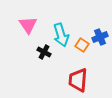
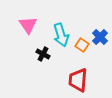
blue cross: rotated 21 degrees counterclockwise
black cross: moved 1 px left, 2 px down
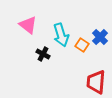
pink triangle: rotated 18 degrees counterclockwise
red trapezoid: moved 18 px right, 2 px down
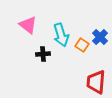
black cross: rotated 32 degrees counterclockwise
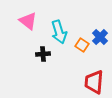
pink triangle: moved 4 px up
cyan arrow: moved 2 px left, 3 px up
red trapezoid: moved 2 px left
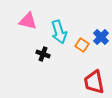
pink triangle: rotated 24 degrees counterclockwise
blue cross: moved 1 px right
black cross: rotated 24 degrees clockwise
red trapezoid: rotated 15 degrees counterclockwise
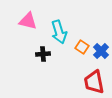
blue cross: moved 14 px down
orange square: moved 2 px down
black cross: rotated 24 degrees counterclockwise
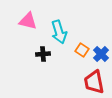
orange square: moved 3 px down
blue cross: moved 3 px down
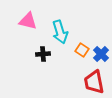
cyan arrow: moved 1 px right
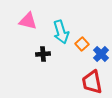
cyan arrow: moved 1 px right
orange square: moved 6 px up; rotated 16 degrees clockwise
red trapezoid: moved 2 px left
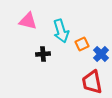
cyan arrow: moved 1 px up
orange square: rotated 16 degrees clockwise
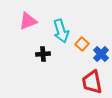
pink triangle: rotated 36 degrees counterclockwise
orange square: rotated 24 degrees counterclockwise
